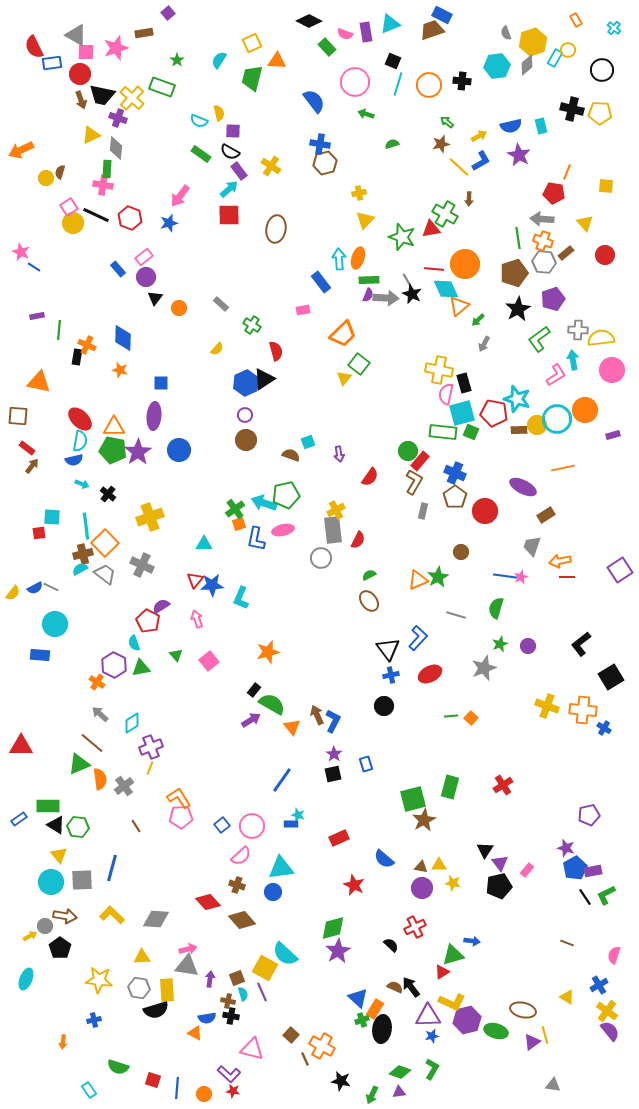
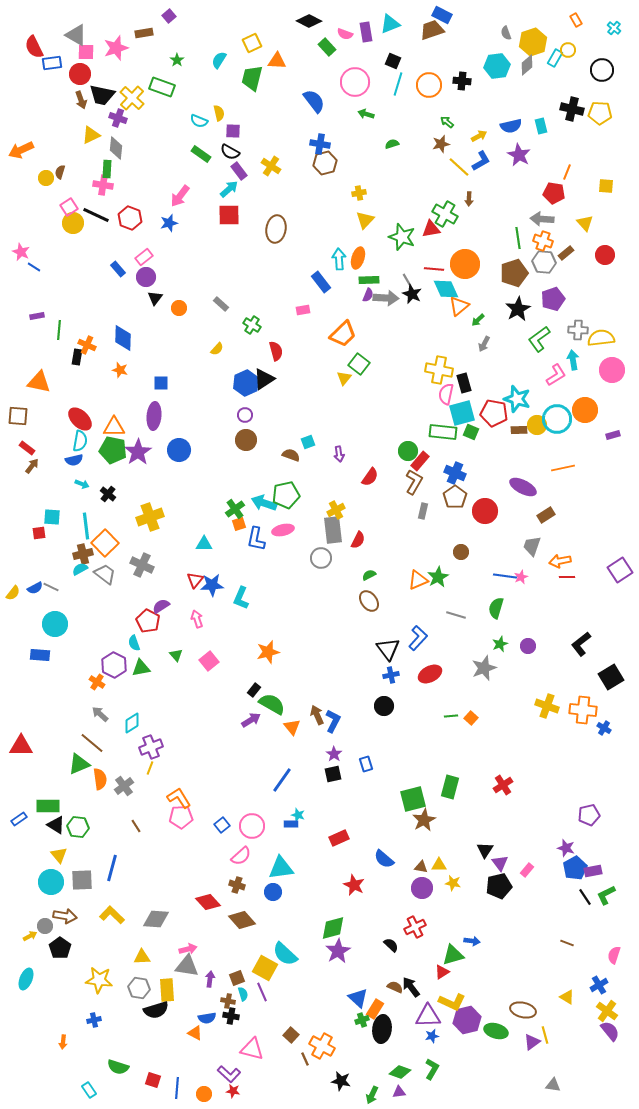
purple square at (168, 13): moved 1 px right, 3 px down
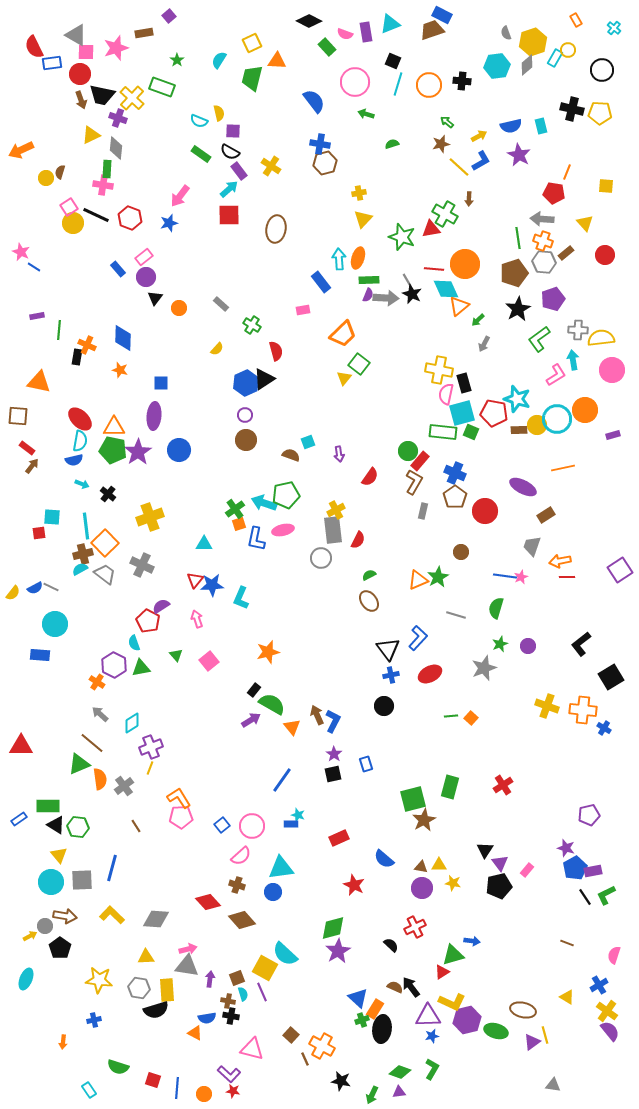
yellow triangle at (365, 220): moved 2 px left, 1 px up
yellow triangle at (142, 957): moved 4 px right
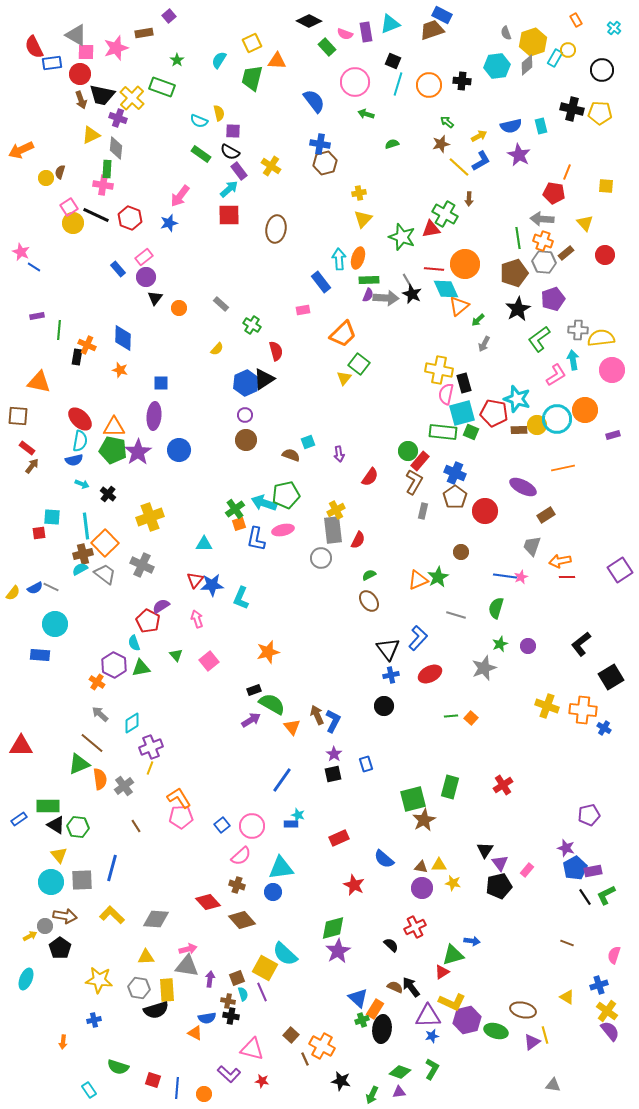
black rectangle at (254, 690): rotated 32 degrees clockwise
blue cross at (599, 985): rotated 12 degrees clockwise
red star at (233, 1091): moved 29 px right, 10 px up
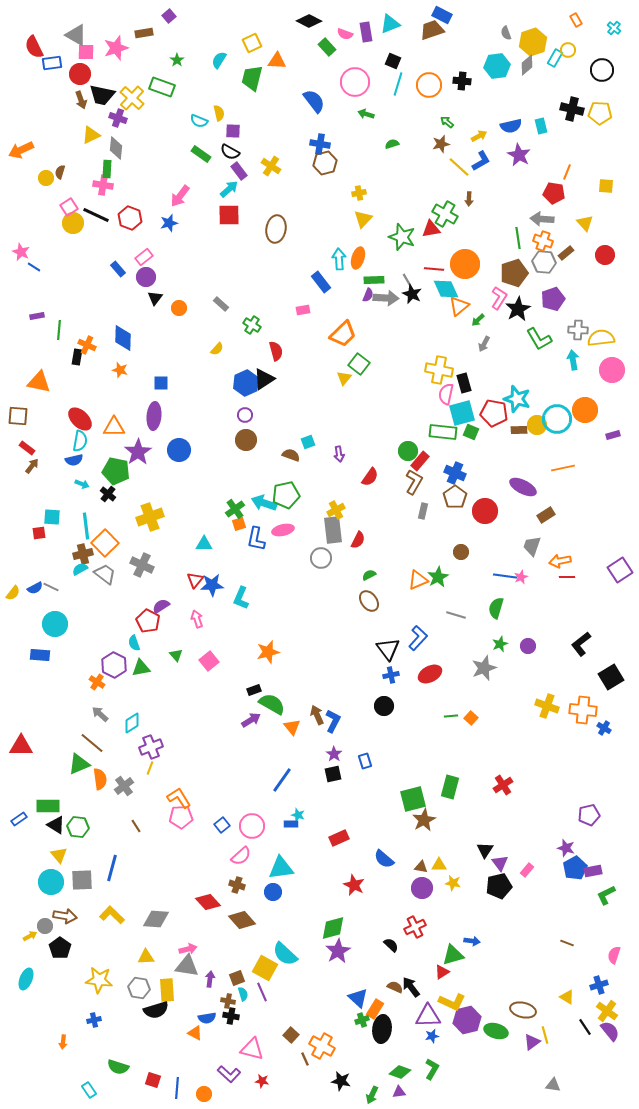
green rectangle at (369, 280): moved 5 px right
green L-shape at (539, 339): rotated 84 degrees counterclockwise
pink L-shape at (556, 375): moved 57 px left, 77 px up; rotated 25 degrees counterclockwise
green pentagon at (113, 450): moved 3 px right, 21 px down
blue rectangle at (366, 764): moved 1 px left, 3 px up
black line at (585, 897): moved 130 px down
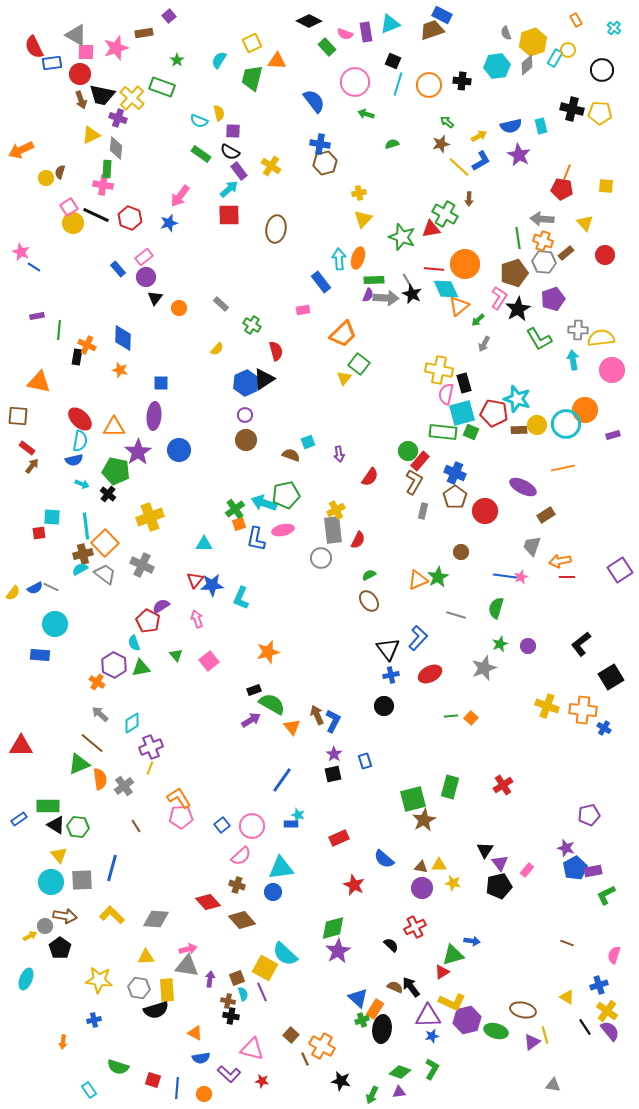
red pentagon at (554, 193): moved 8 px right, 4 px up
cyan circle at (557, 419): moved 9 px right, 5 px down
blue semicircle at (207, 1018): moved 6 px left, 40 px down
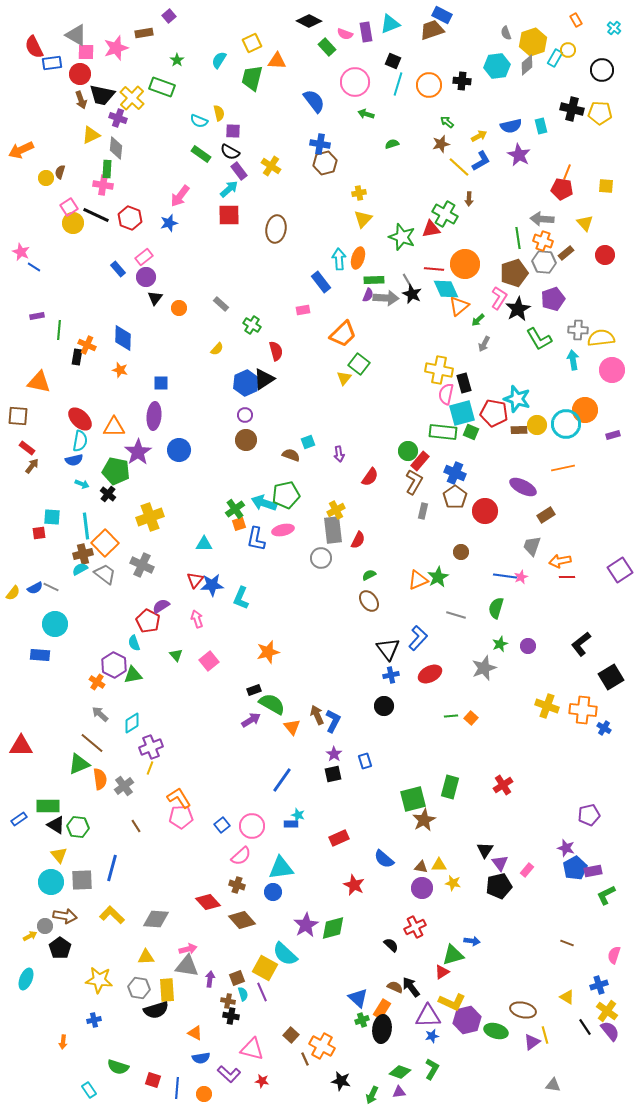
green triangle at (141, 668): moved 8 px left, 7 px down
purple star at (338, 951): moved 32 px left, 26 px up
orange rectangle at (375, 1009): moved 7 px right
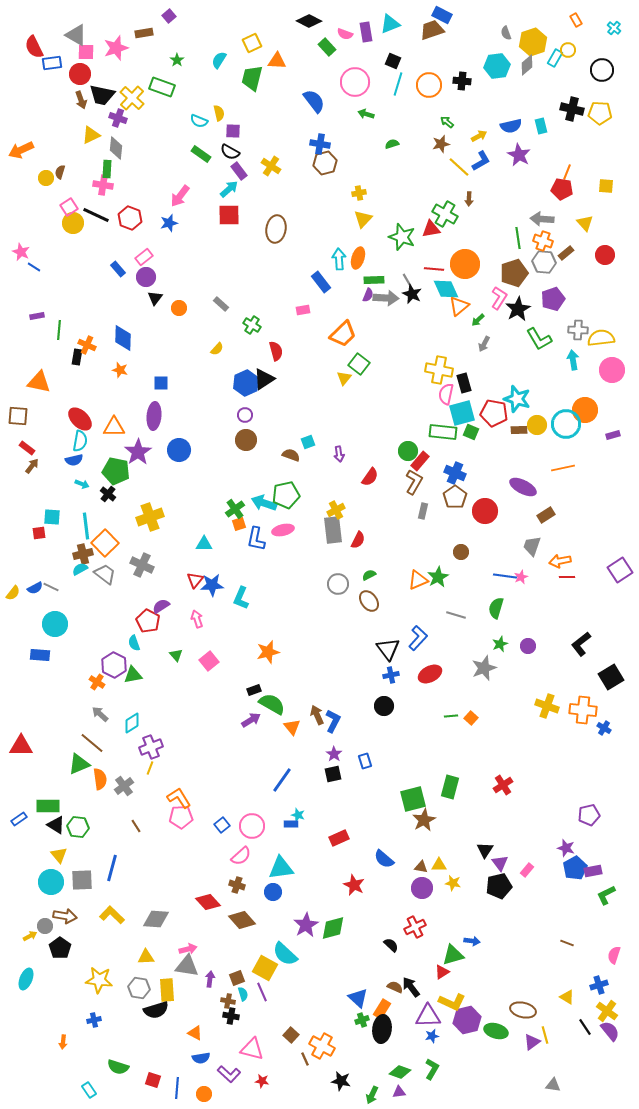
gray circle at (321, 558): moved 17 px right, 26 px down
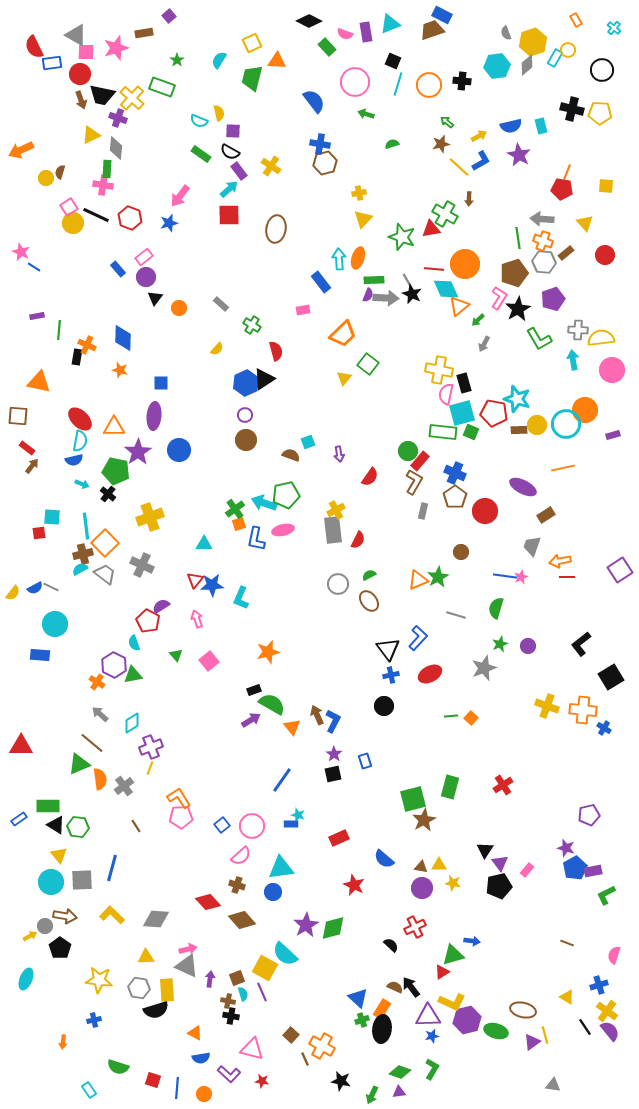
green square at (359, 364): moved 9 px right
gray triangle at (187, 966): rotated 15 degrees clockwise
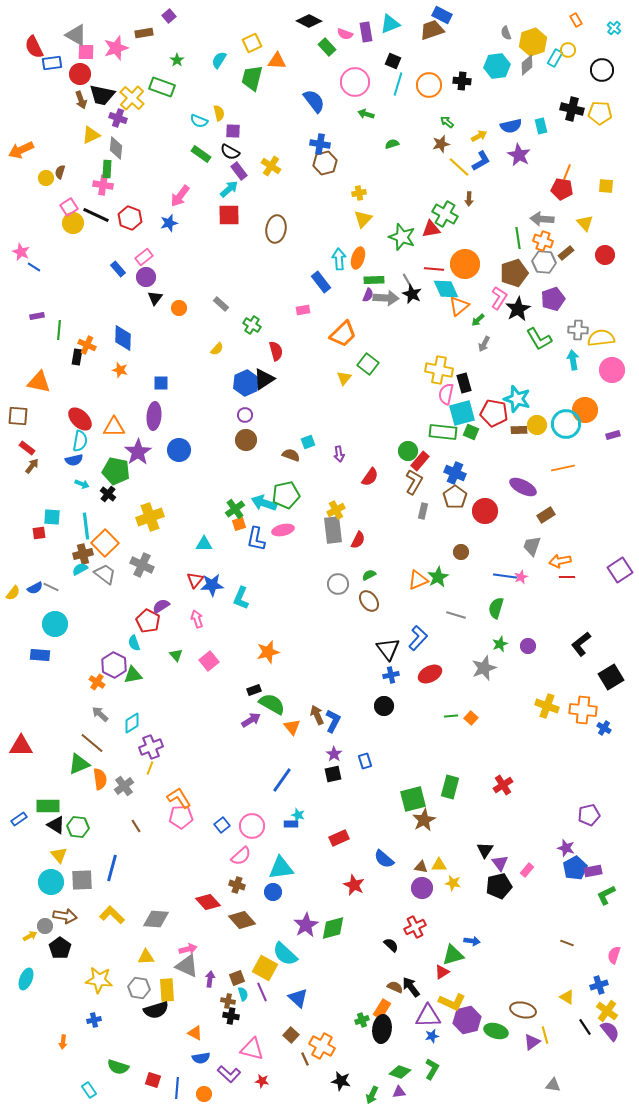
blue triangle at (358, 998): moved 60 px left
